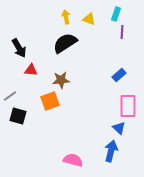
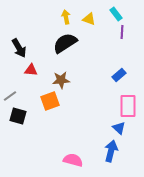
cyan rectangle: rotated 56 degrees counterclockwise
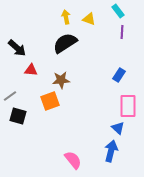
cyan rectangle: moved 2 px right, 3 px up
black arrow: moved 2 px left; rotated 18 degrees counterclockwise
blue rectangle: rotated 16 degrees counterclockwise
blue triangle: moved 1 px left
pink semicircle: rotated 36 degrees clockwise
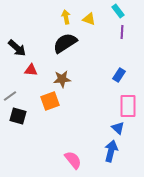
brown star: moved 1 px right, 1 px up
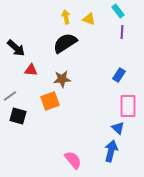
black arrow: moved 1 px left
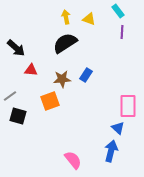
blue rectangle: moved 33 px left
